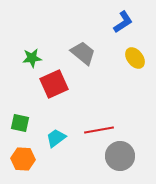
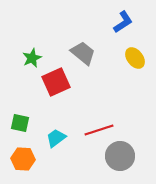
green star: rotated 18 degrees counterclockwise
red square: moved 2 px right, 2 px up
red line: rotated 8 degrees counterclockwise
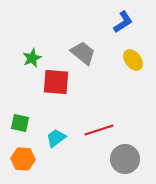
yellow ellipse: moved 2 px left, 2 px down
red square: rotated 28 degrees clockwise
gray circle: moved 5 px right, 3 px down
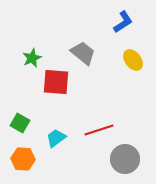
green square: rotated 18 degrees clockwise
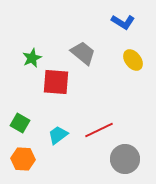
blue L-shape: rotated 65 degrees clockwise
red line: rotated 8 degrees counterclockwise
cyan trapezoid: moved 2 px right, 3 px up
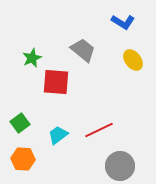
gray trapezoid: moved 3 px up
green square: rotated 24 degrees clockwise
gray circle: moved 5 px left, 7 px down
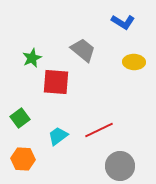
yellow ellipse: moved 1 px right, 2 px down; rotated 50 degrees counterclockwise
green square: moved 5 px up
cyan trapezoid: moved 1 px down
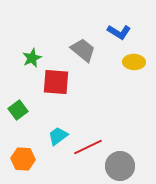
blue L-shape: moved 4 px left, 10 px down
green square: moved 2 px left, 8 px up
red line: moved 11 px left, 17 px down
